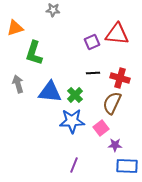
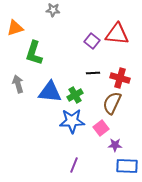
purple square: moved 1 px up; rotated 28 degrees counterclockwise
green cross: rotated 14 degrees clockwise
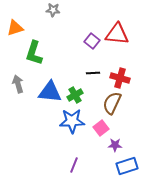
blue rectangle: rotated 20 degrees counterclockwise
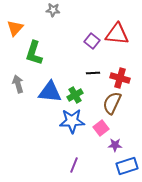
orange triangle: rotated 30 degrees counterclockwise
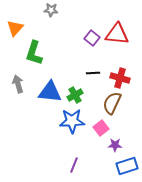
gray star: moved 2 px left
purple square: moved 3 px up
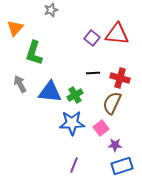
gray star: rotated 24 degrees counterclockwise
gray arrow: moved 2 px right; rotated 12 degrees counterclockwise
blue star: moved 2 px down
blue rectangle: moved 5 px left
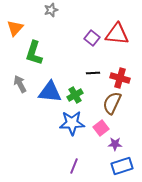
purple star: moved 1 px up
purple line: moved 1 px down
